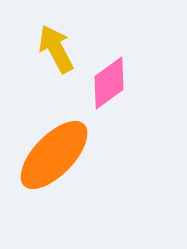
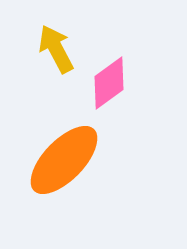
orange ellipse: moved 10 px right, 5 px down
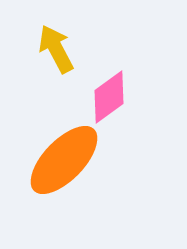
pink diamond: moved 14 px down
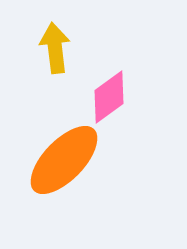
yellow arrow: moved 1 px left, 1 px up; rotated 21 degrees clockwise
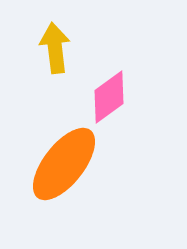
orange ellipse: moved 4 px down; rotated 6 degrees counterclockwise
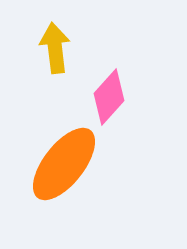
pink diamond: rotated 12 degrees counterclockwise
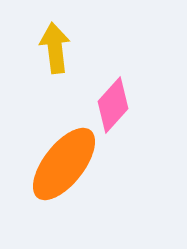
pink diamond: moved 4 px right, 8 px down
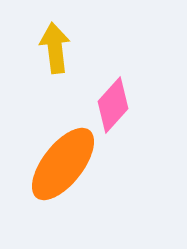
orange ellipse: moved 1 px left
